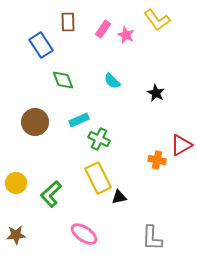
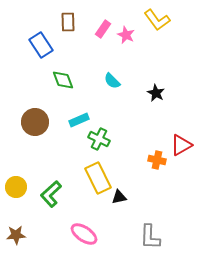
yellow circle: moved 4 px down
gray L-shape: moved 2 px left, 1 px up
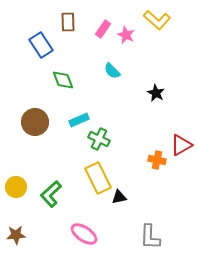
yellow L-shape: rotated 12 degrees counterclockwise
cyan semicircle: moved 10 px up
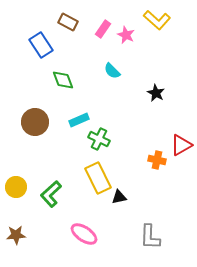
brown rectangle: rotated 60 degrees counterclockwise
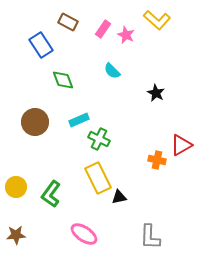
green L-shape: rotated 12 degrees counterclockwise
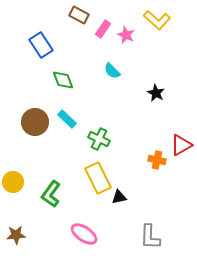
brown rectangle: moved 11 px right, 7 px up
cyan rectangle: moved 12 px left, 1 px up; rotated 66 degrees clockwise
yellow circle: moved 3 px left, 5 px up
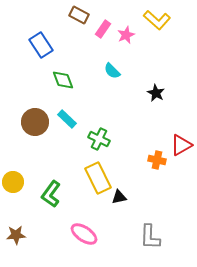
pink star: rotated 24 degrees clockwise
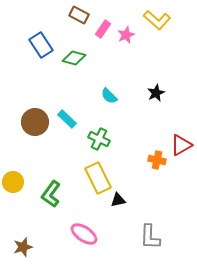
cyan semicircle: moved 3 px left, 25 px down
green diamond: moved 11 px right, 22 px up; rotated 55 degrees counterclockwise
black star: rotated 18 degrees clockwise
black triangle: moved 1 px left, 3 px down
brown star: moved 7 px right, 12 px down; rotated 12 degrees counterclockwise
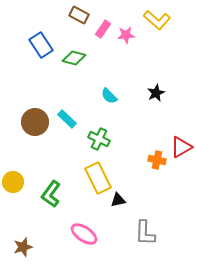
pink star: rotated 18 degrees clockwise
red triangle: moved 2 px down
gray L-shape: moved 5 px left, 4 px up
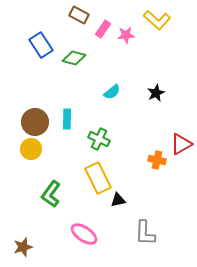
cyan semicircle: moved 3 px right, 4 px up; rotated 84 degrees counterclockwise
cyan rectangle: rotated 48 degrees clockwise
red triangle: moved 3 px up
yellow circle: moved 18 px right, 33 px up
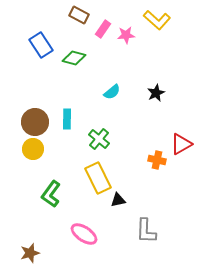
green cross: rotated 15 degrees clockwise
yellow circle: moved 2 px right
gray L-shape: moved 1 px right, 2 px up
brown star: moved 7 px right, 6 px down
